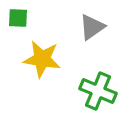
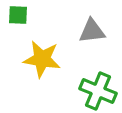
green square: moved 3 px up
gray triangle: moved 4 px down; rotated 28 degrees clockwise
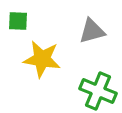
green square: moved 6 px down
gray triangle: rotated 8 degrees counterclockwise
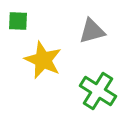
yellow star: moved 1 px right, 1 px down; rotated 15 degrees clockwise
green cross: rotated 9 degrees clockwise
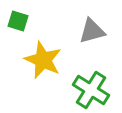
green square: rotated 15 degrees clockwise
green cross: moved 7 px left, 1 px up
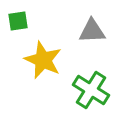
green square: rotated 25 degrees counterclockwise
gray triangle: rotated 12 degrees clockwise
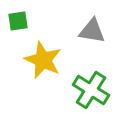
gray triangle: rotated 12 degrees clockwise
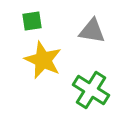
green square: moved 14 px right
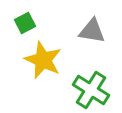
green square: moved 7 px left, 2 px down; rotated 20 degrees counterclockwise
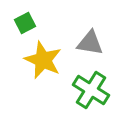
gray triangle: moved 2 px left, 12 px down
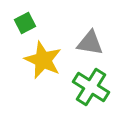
green cross: moved 3 px up
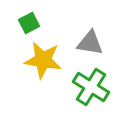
green square: moved 4 px right
yellow star: rotated 15 degrees counterclockwise
